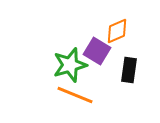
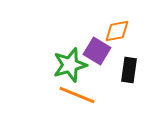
orange diamond: rotated 12 degrees clockwise
orange line: moved 2 px right
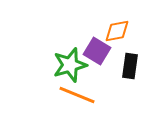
black rectangle: moved 1 px right, 4 px up
